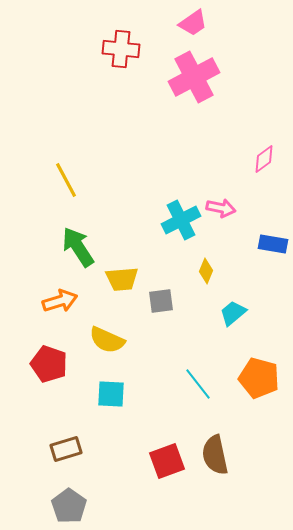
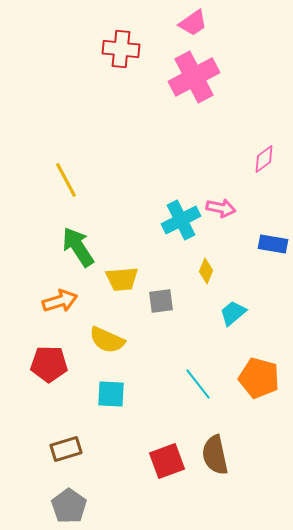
red pentagon: rotated 18 degrees counterclockwise
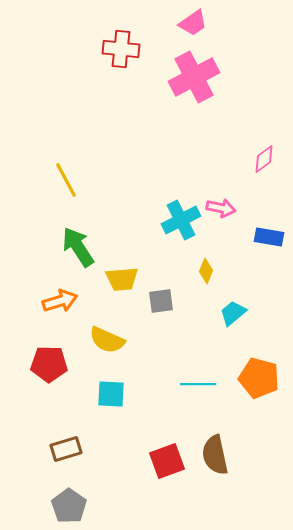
blue rectangle: moved 4 px left, 7 px up
cyan line: rotated 52 degrees counterclockwise
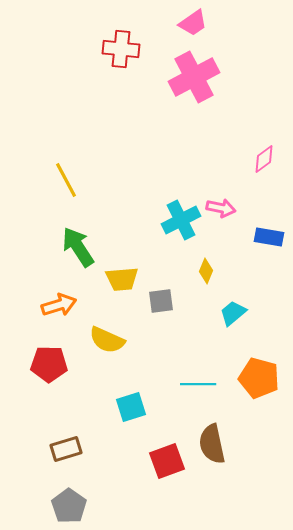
orange arrow: moved 1 px left, 4 px down
cyan square: moved 20 px right, 13 px down; rotated 20 degrees counterclockwise
brown semicircle: moved 3 px left, 11 px up
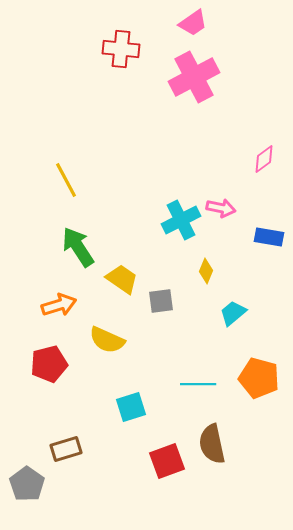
yellow trapezoid: rotated 140 degrees counterclockwise
red pentagon: rotated 15 degrees counterclockwise
gray pentagon: moved 42 px left, 22 px up
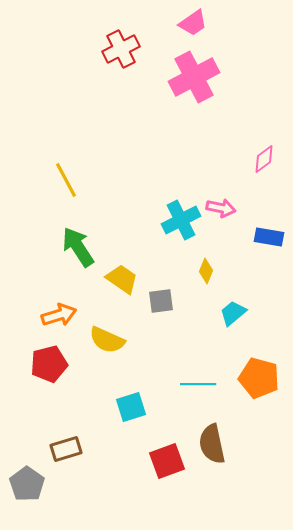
red cross: rotated 33 degrees counterclockwise
orange arrow: moved 10 px down
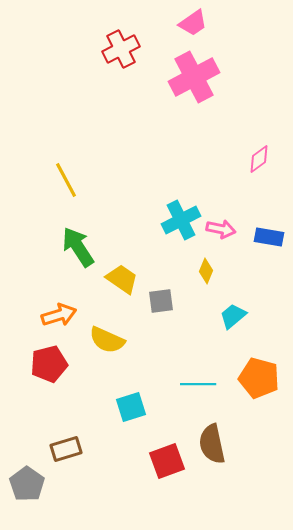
pink diamond: moved 5 px left
pink arrow: moved 21 px down
cyan trapezoid: moved 3 px down
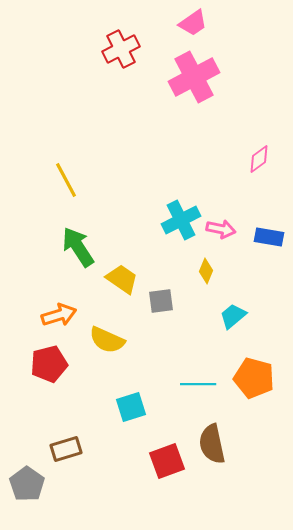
orange pentagon: moved 5 px left
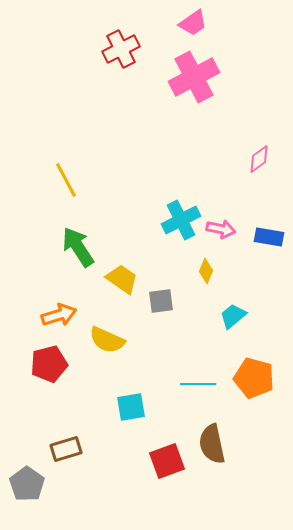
cyan square: rotated 8 degrees clockwise
